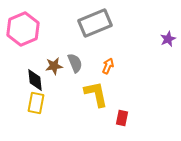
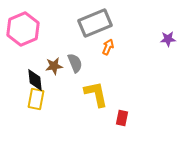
purple star: rotated 21 degrees clockwise
orange arrow: moved 19 px up
yellow rectangle: moved 4 px up
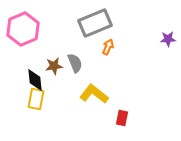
yellow L-shape: moved 2 px left; rotated 40 degrees counterclockwise
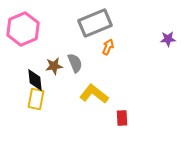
red rectangle: rotated 14 degrees counterclockwise
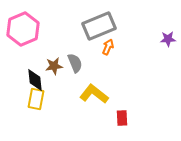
gray rectangle: moved 4 px right, 3 px down
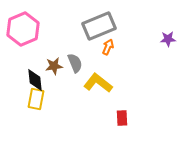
yellow L-shape: moved 4 px right, 11 px up
